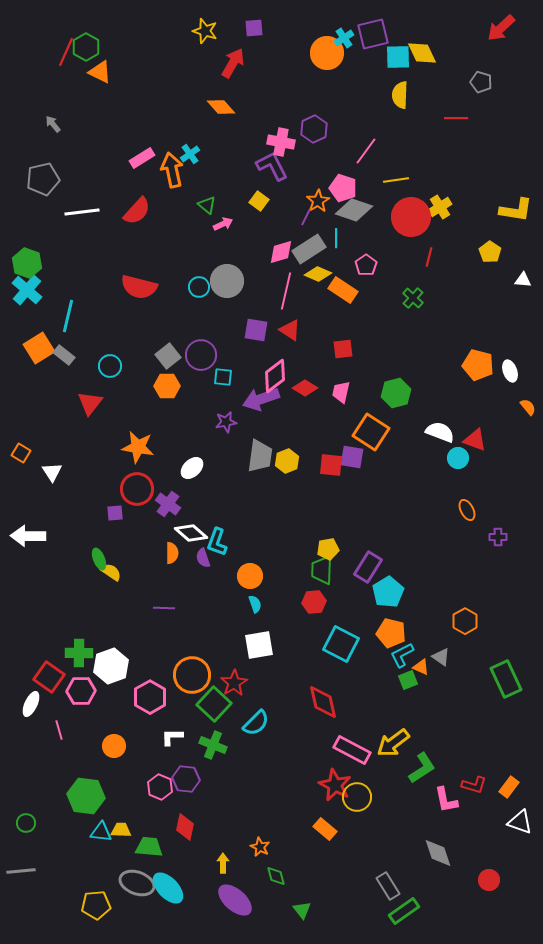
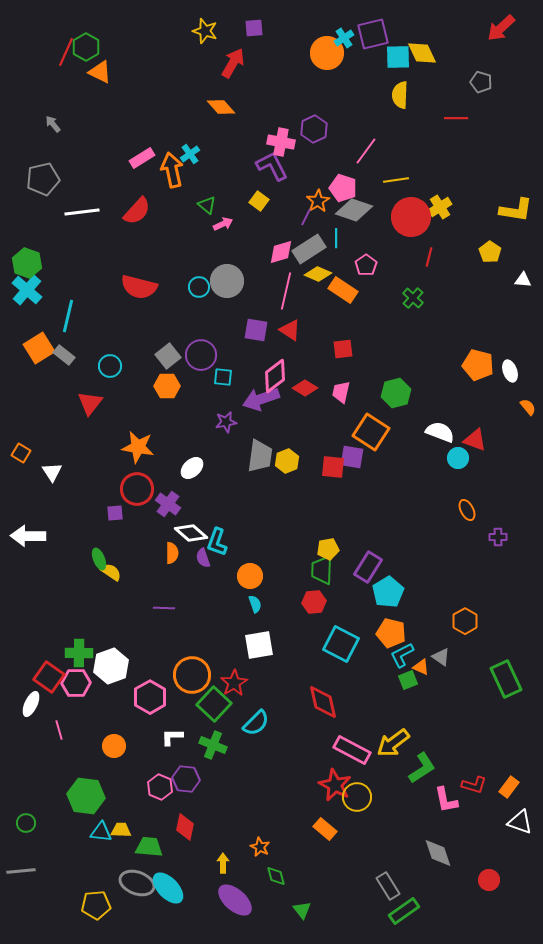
red square at (331, 465): moved 2 px right, 2 px down
pink hexagon at (81, 691): moved 5 px left, 8 px up
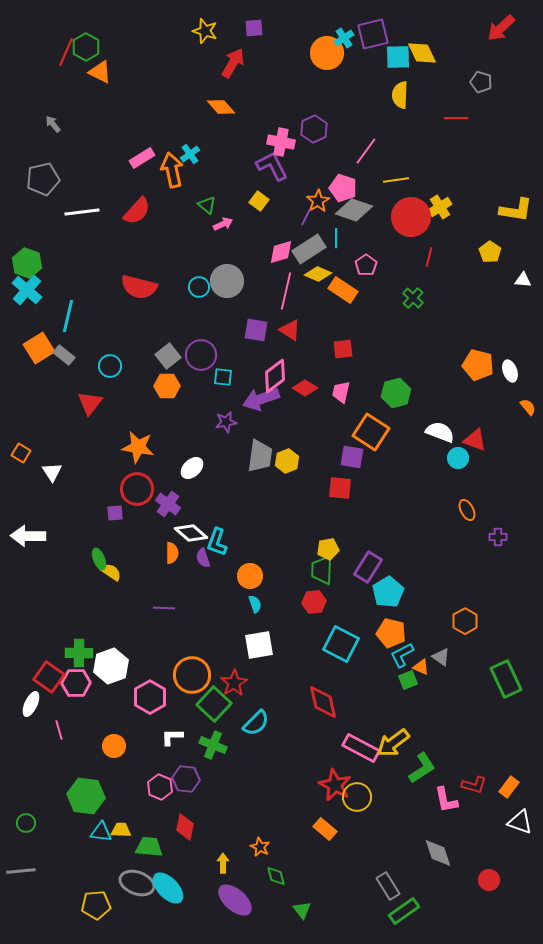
red square at (333, 467): moved 7 px right, 21 px down
pink rectangle at (352, 750): moved 9 px right, 2 px up
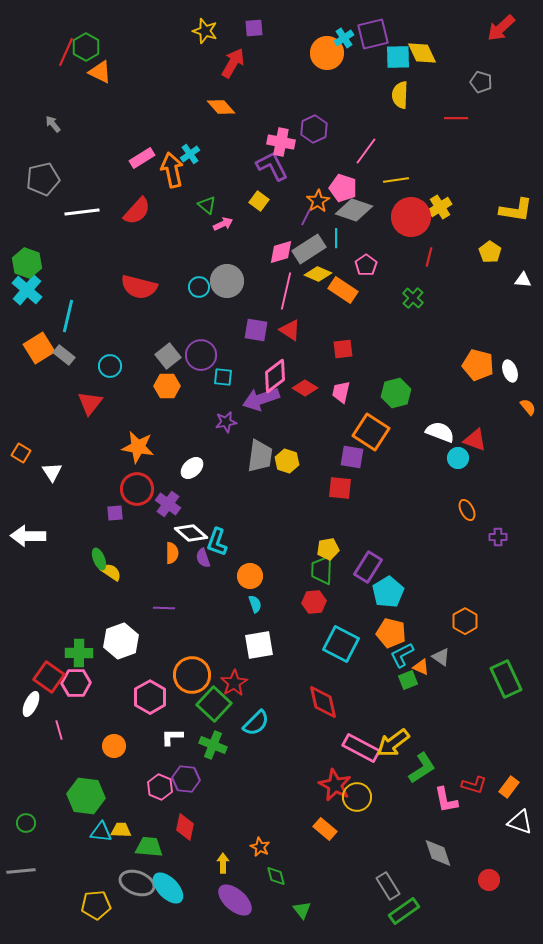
yellow hexagon at (287, 461): rotated 20 degrees counterclockwise
white hexagon at (111, 666): moved 10 px right, 25 px up
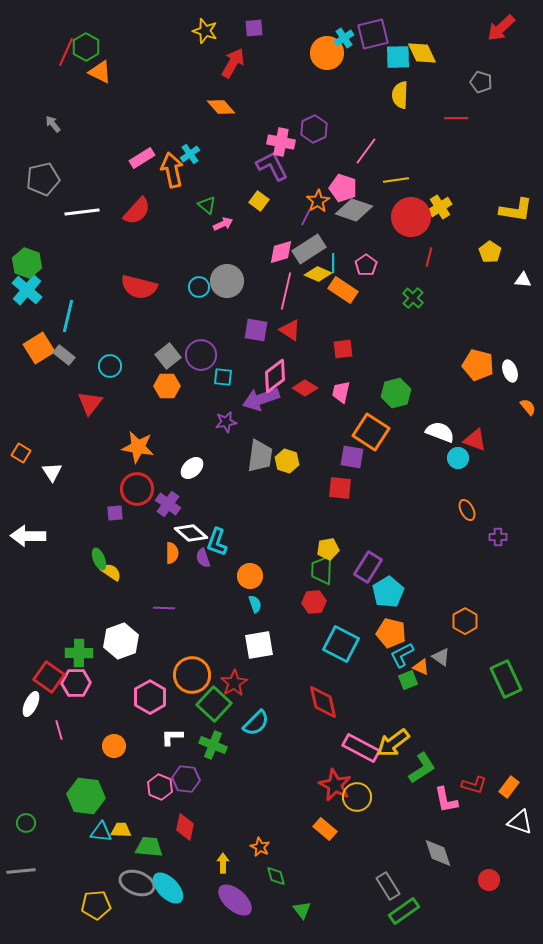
cyan line at (336, 238): moved 3 px left, 25 px down
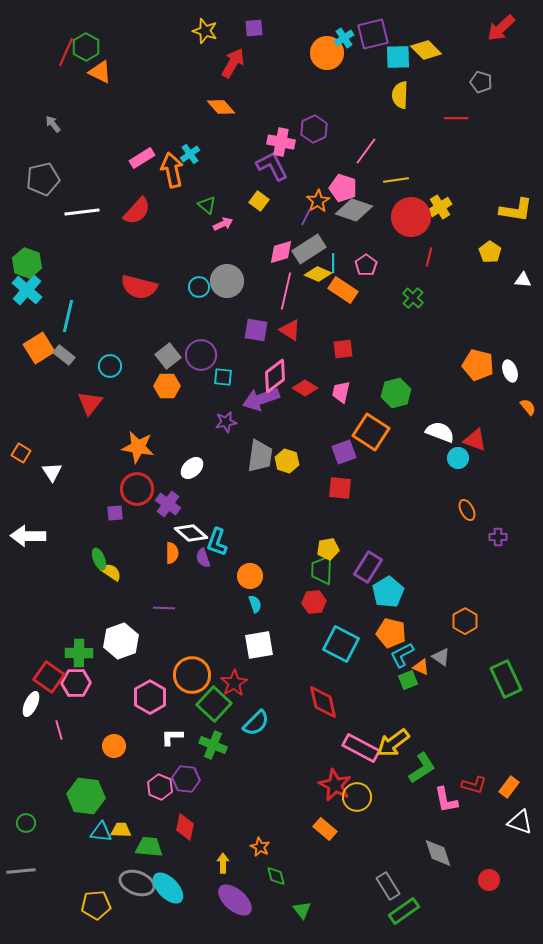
yellow diamond at (422, 53): moved 4 px right, 3 px up; rotated 20 degrees counterclockwise
purple square at (352, 457): moved 8 px left, 5 px up; rotated 30 degrees counterclockwise
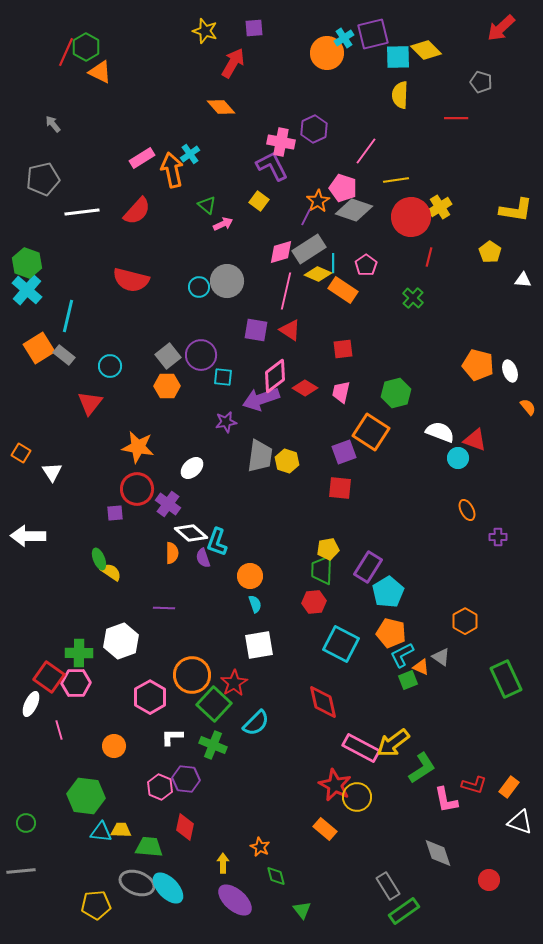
red semicircle at (139, 287): moved 8 px left, 7 px up
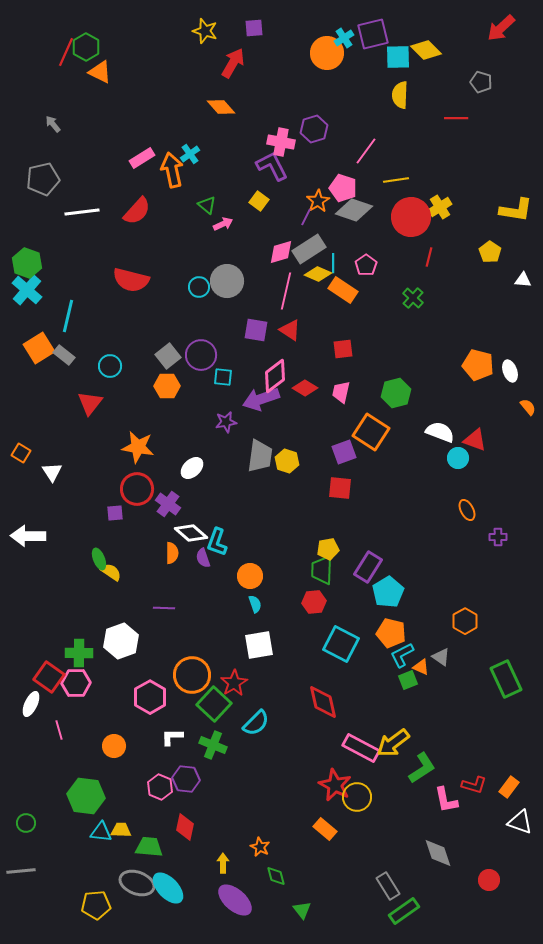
purple hexagon at (314, 129): rotated 8 degrees clockwise
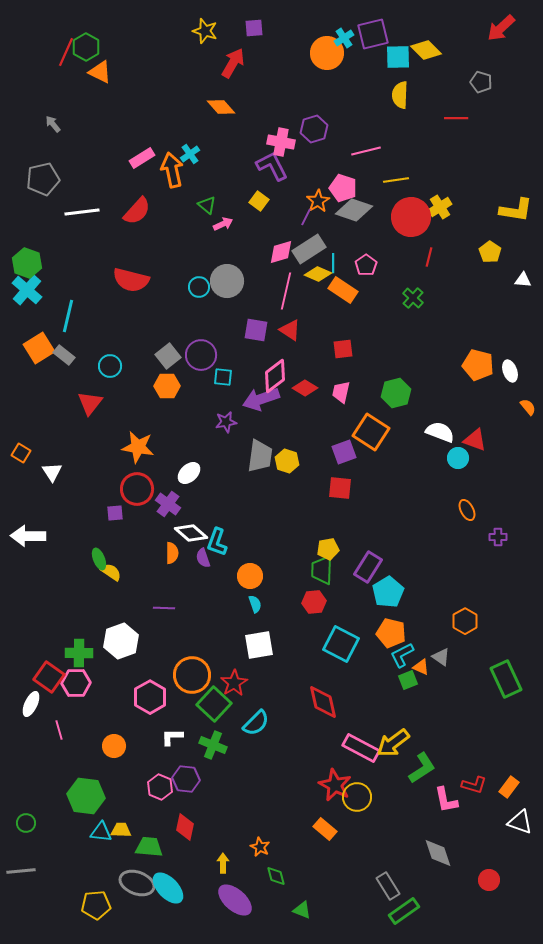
pink line at (366, 151): rotated 40 degrees clockwise
white ellipse at (192, 468): moved 3 px left, 5 px down
green triangle at (302, 910): rotated 30 degrees counterclockwise
